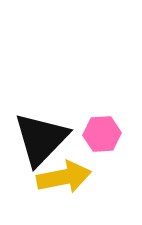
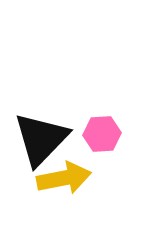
yellow arrow: moved 1 px down
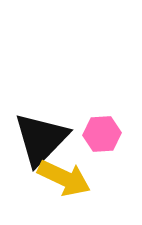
yellow arrow: rotated 36 degrees clockwise
